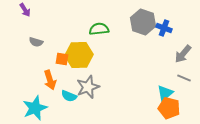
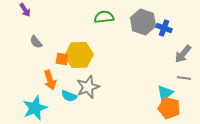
green semicircle: moved 5 px right, 12 px up
gray semicircle: rotated 32 degrees clockwise
gray line: rotated 16 degrees counterclockwise
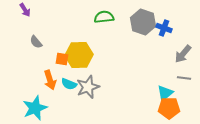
cyan semicircle: moved 12 px up
orange pentagon: rotated 15 degrees counterclockwise
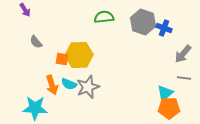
orange arrow: moved 2 px right, 5 px down
cyan star: rotated 25 degrees clockwise
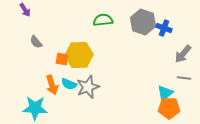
green semicircle: moved 1 px left, 3 px down
